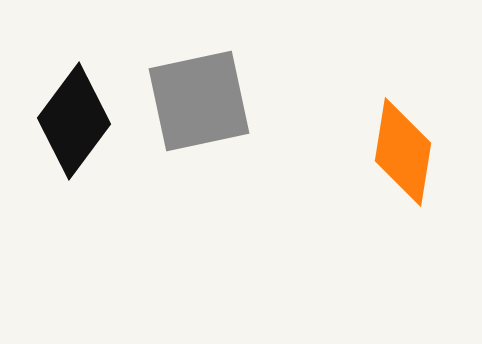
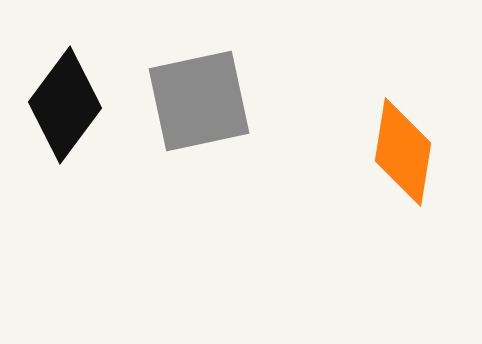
black diamond: moved 9 px left, 16 px up
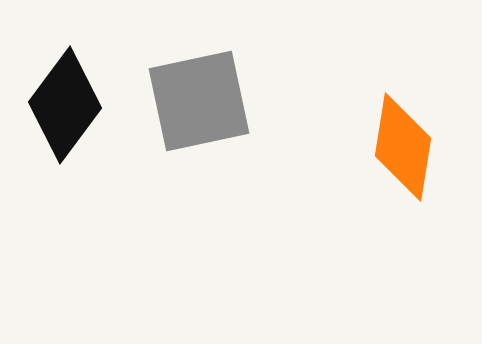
orange diamond: moved 5 px up
